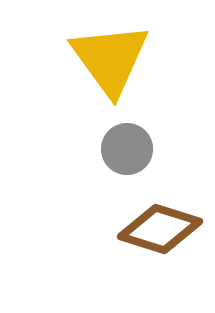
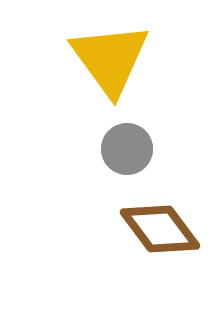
brown diamond: rotated 36 degrees clockwise
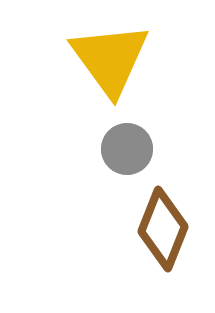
brown diamond: moved 3 px right; rotated 58 degrees clockwise
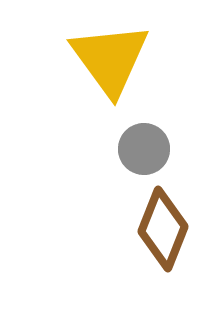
gray circle: moved 17 px right
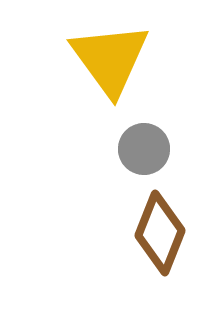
brown diamond: moved 3 px left, 4 px down
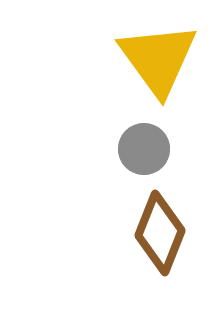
yellow triangle: moved 48 px right
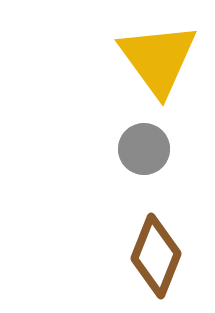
brown diamond: moved 4 px left, 23 px down
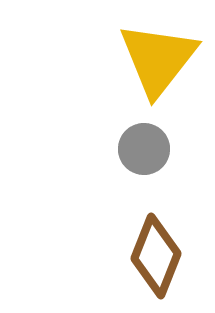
yellow triangle: rotated 14 degrees clockwise
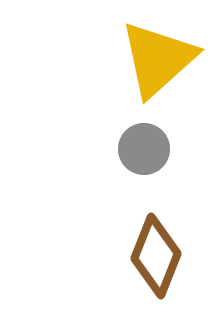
yellow triangle: rotated 10 degrees clockwise
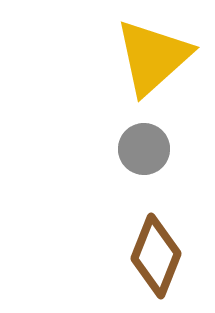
yellow triangle: moved 5 px left, 2 px up
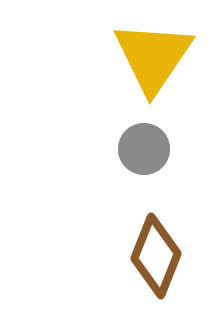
yellow triangle: rotated 14 degrees counterclockwise
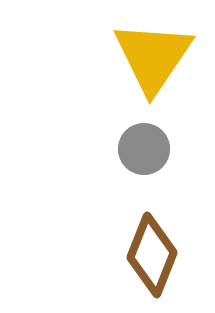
brown diamond: moved 4 px left, 1 px up
